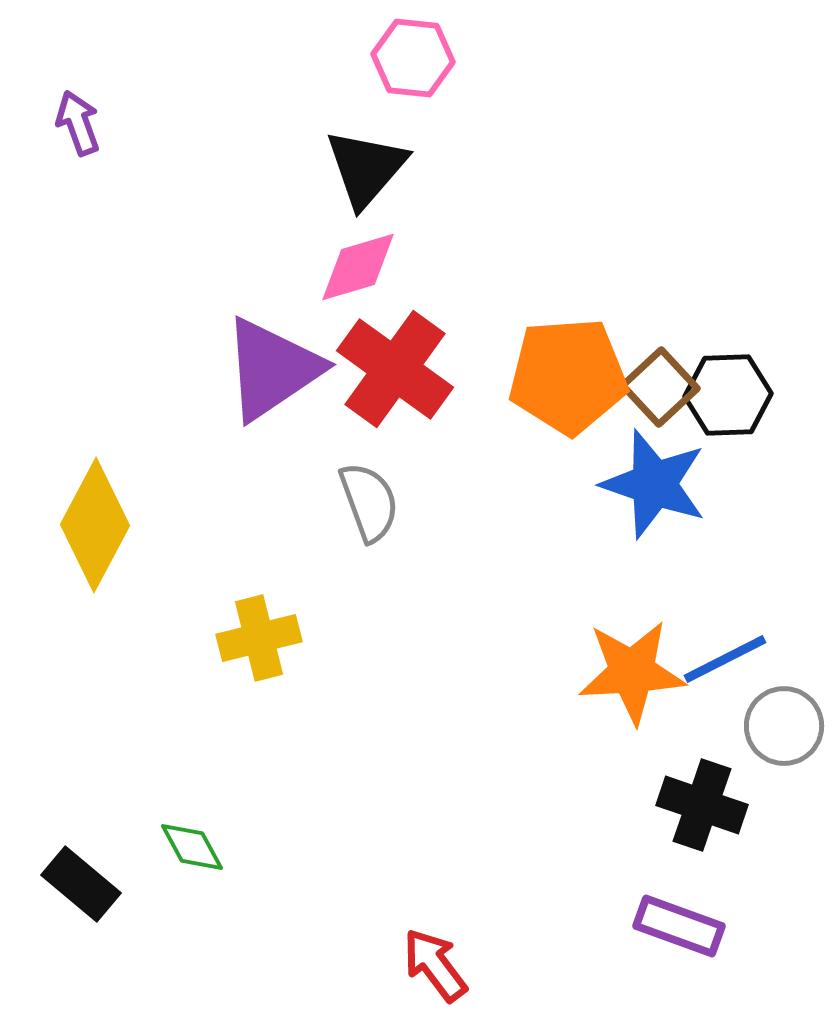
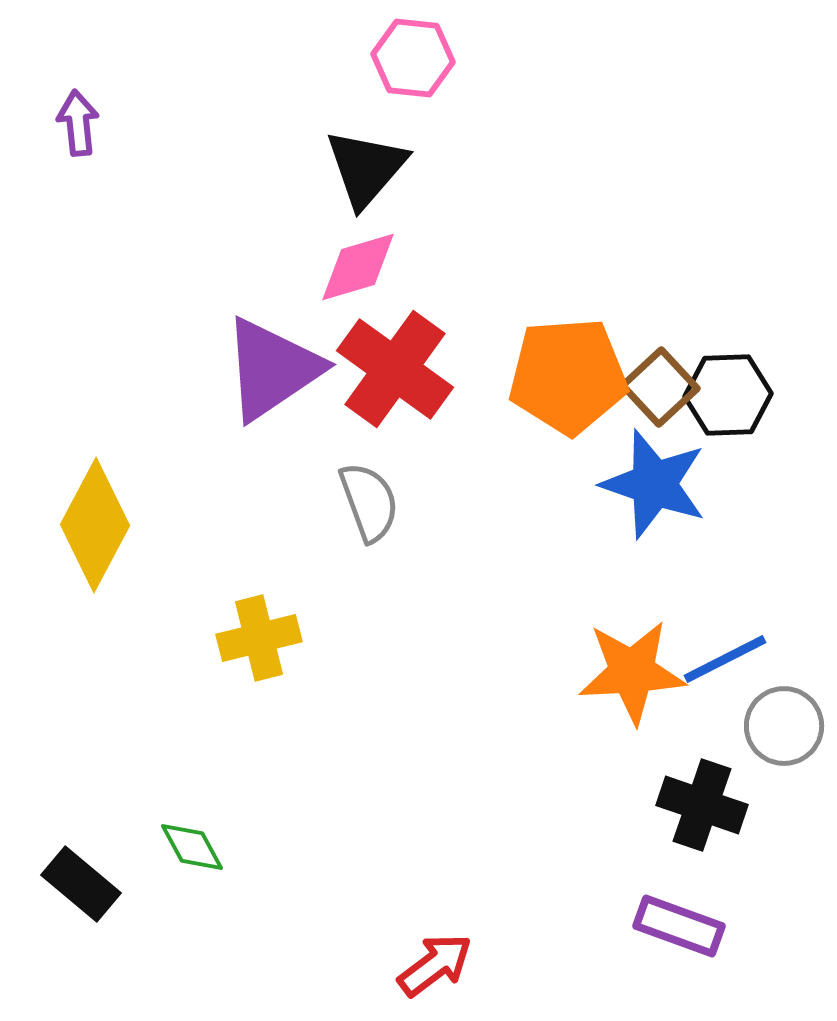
purple arrow: rotated 14 degrees clockwise
red arrow: rotated 90 degrees clockwise
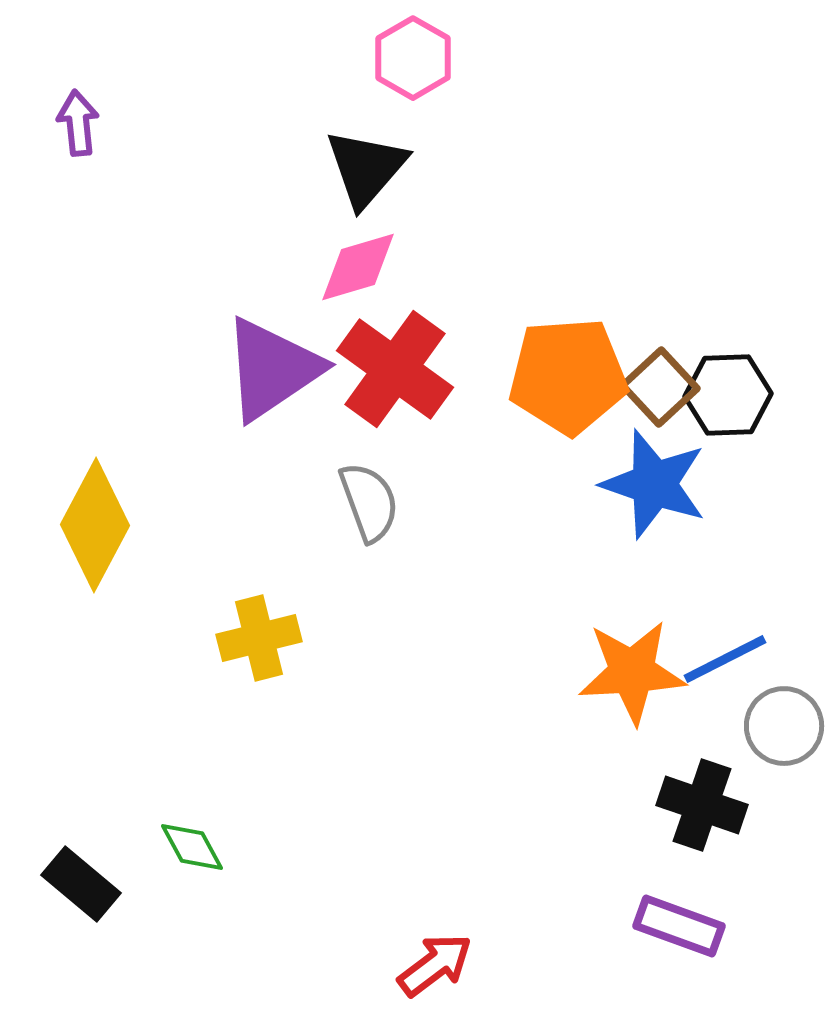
pink hexagon: rotated 24 degrees clockwise
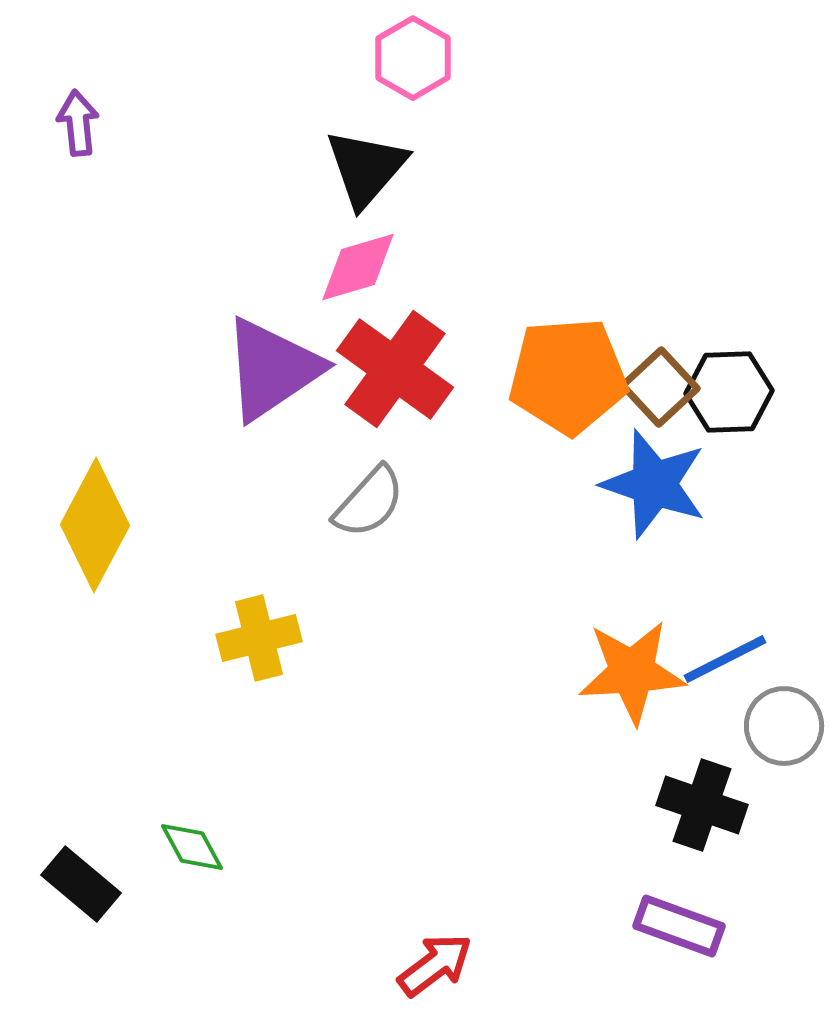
black hexagon: moved 1 px right, 3 px up
gray semicircle: rotated 62 degrees clockwise
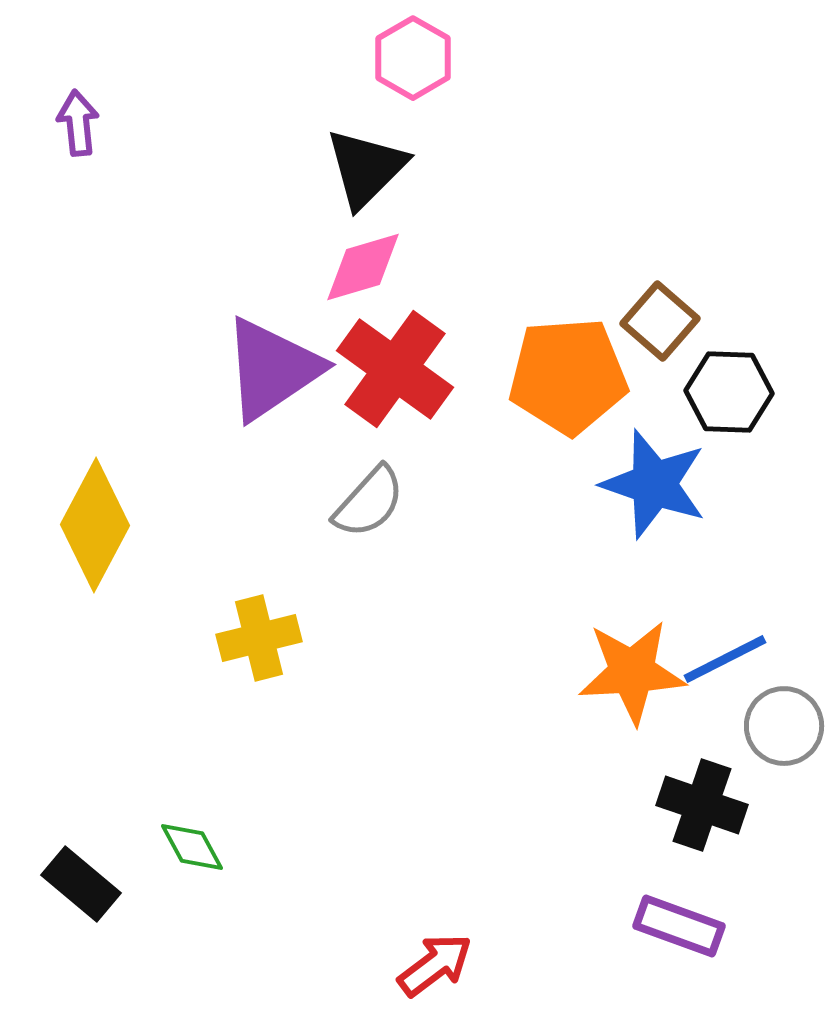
black triangle: rotated 4 degrees clockwise
pink diamond: moved 5 px right
brown square: moved 66 px up; rotated 6 degrees counterclockwise
black hexagon: rotated 4 degrees clockwise
